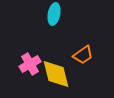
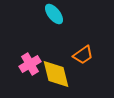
cyan ellipse: rotated 50 degrees counterclockwise
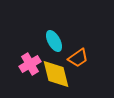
cyan ellipse: moved 27 px down; rotated 10 degrees clockwise
orange trapezoid: moved 5 px left, 3 px down
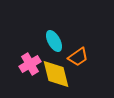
orange trapezoid: moved 1 px up
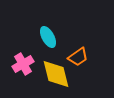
cyan ellipse: moved 6 px left, 4 px up
pink cross: moved 7 px left
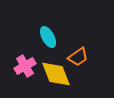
pink cross: moved 2 px right, 2 px down
yellow diamond: rotated 8 degrees counterclockwise
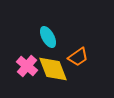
pink cross: moved 2 px right; rotated 20 degrees counterclockwise
yellow diamond: moved 3 px left, 5 px up
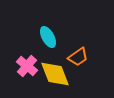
yellow diamond: moved 2 px right, 5 px down
